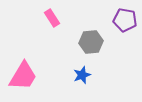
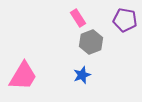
pink rectangle: moved 26 px right
gray hexagon: rotated 15 degrees counterclockwise
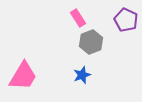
purple pentagon: moved 1 px right; rotated 15 degrees clockwise
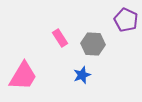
pink rectangle: moved 18 px left, 20 px down
gray hexagon: moved 2 px right, 2 px down; rotated 25 degrees clockwise
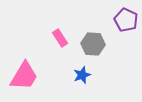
pink trapezoid: moved 1 px right
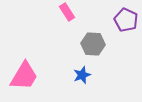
pink rectangle: moved 7 px right, 26 px up
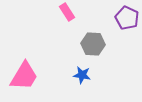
purple pentagon: moved 1 px right, 2 px up
blue star: rotated 30 degrees clockwise
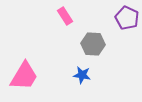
pink rectangle: moved 2 px left, 4 px down
